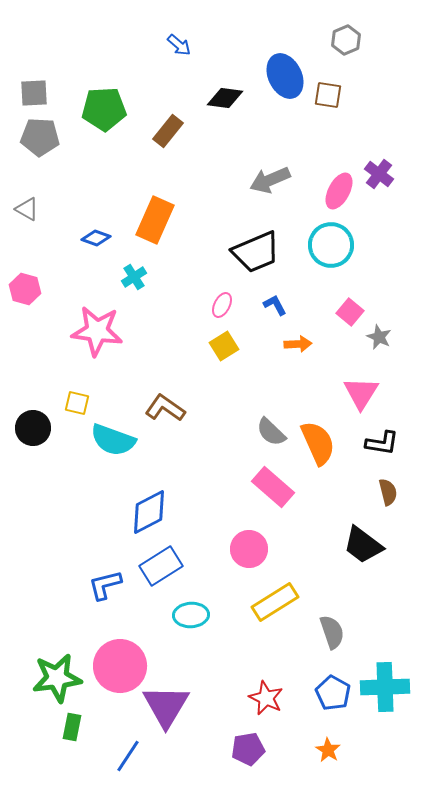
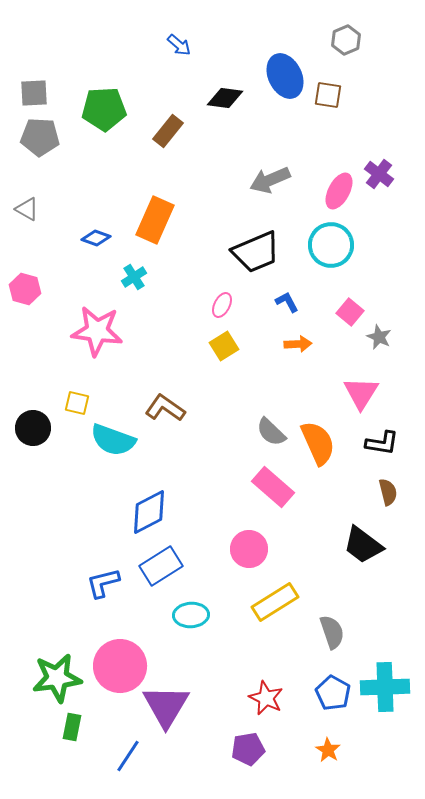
blue L-shape at (275, 305): moved 12 px right, 3 px up
blue L-shape at (105, 585): moved 2 px left, 2 px up
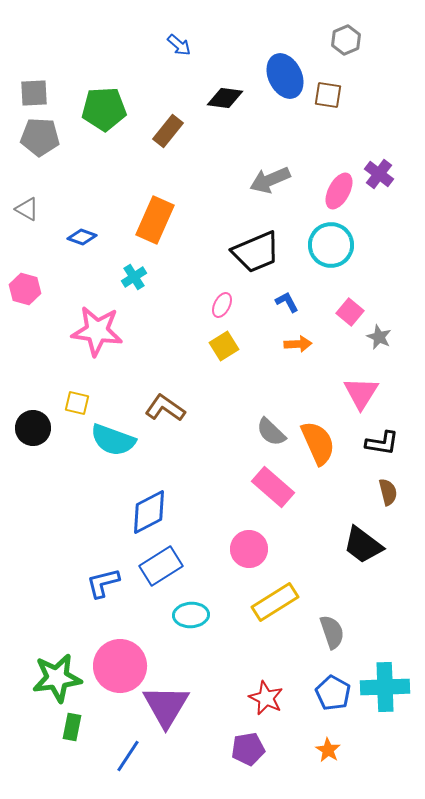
blue diamond at (96, 238): moved 14 px left, 1 px up
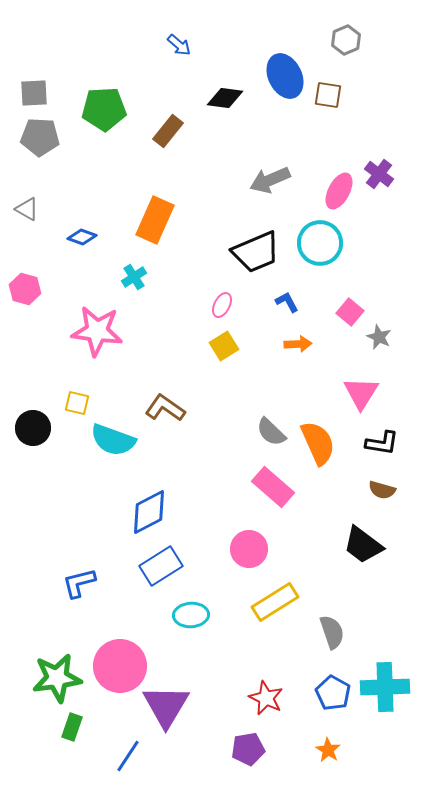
cyan circle at (331, 245): moved 11 px left, 2 px up
brown semicircle at (388, 492): moved 6 px left, 2 px up; rotated 120 degrees clockwise
blue L-shape at (103, 583): moved 24 px left
green rectangle at (72, 727): rotated 8 degrees clockwise
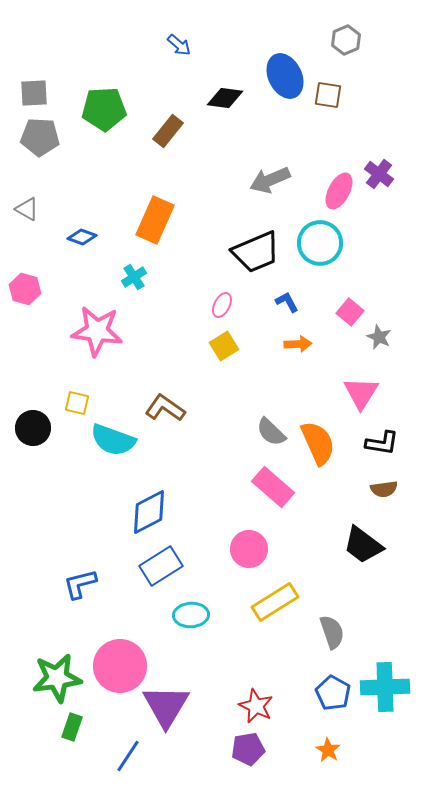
brown semicircle at (382, 490): moved 2 px right, 1 px up; rotated 24 degrees counterclockwise
blue L-shape at (79, 583): moved 1 px right, 1 px down
red star at (266, 698): moved 10 px left, 8 px down
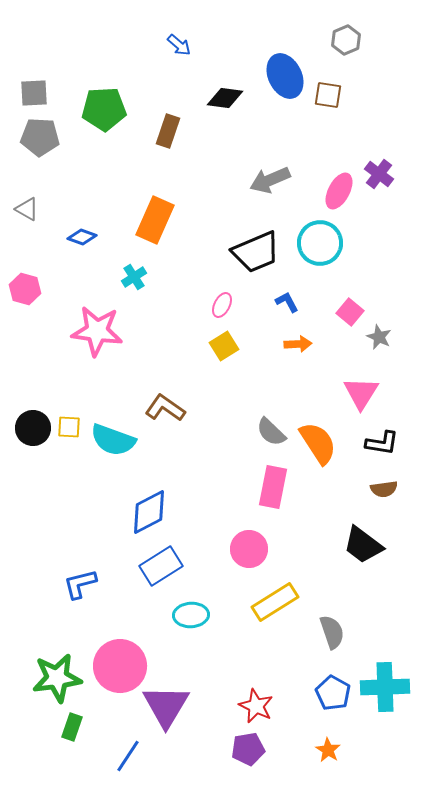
brown rectangle at (168, 131): rotated 20 degrees counterclockwise
yellow square at (77, 403): moved 8 px left, 24 px down; rotated 10 degrees counterclockwise
orange semicircle at (318, 443): rotated 9 degrees counterclockwise
pink rectangle at (273, 487): rotated 60 degrees clockwise
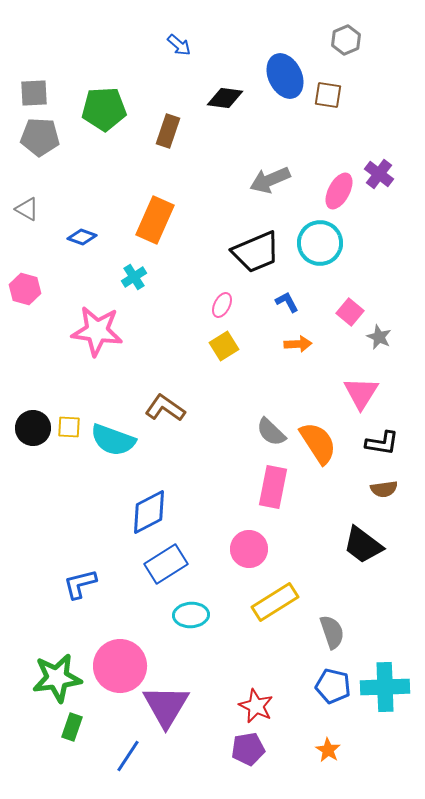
blue rectangle at (161, 566): moved 5 px right, 2 px up
blue pentagon at (333, 693): moved 7 px up; rotated 16 degrees counterclockwise
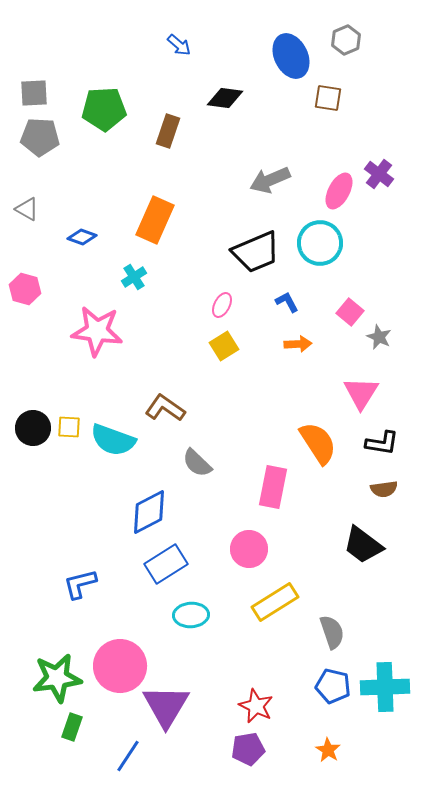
blue ellipse at (285, 76): moved 6 px right, 20 px up
brown square at (328, 95): moved 3 px down
gray semicircle at (271, 432): moved 74 px left, 31 px down
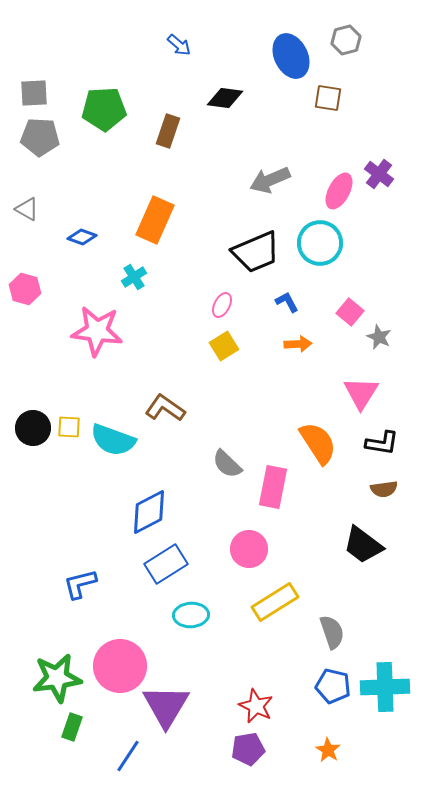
gray hexagon at (346, 40): rotated 8 degrees clockwise
gray semicircle at (197, 463): moved 30 px right, 1 px down
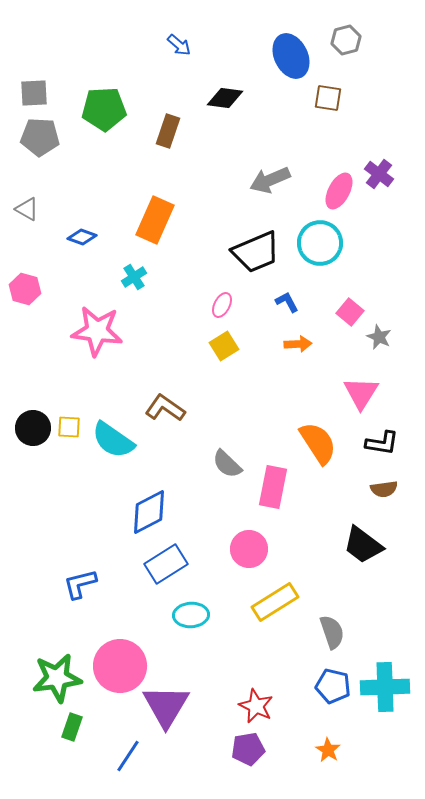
cyan semicircle at (113, 440): rotated 15 degrees clockwise
